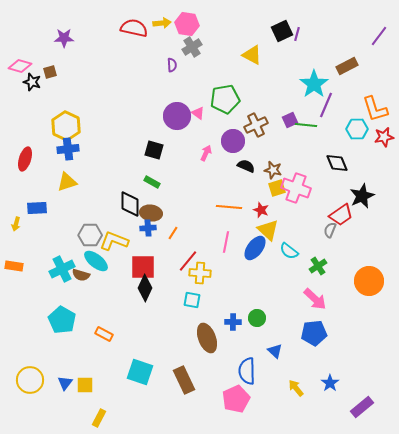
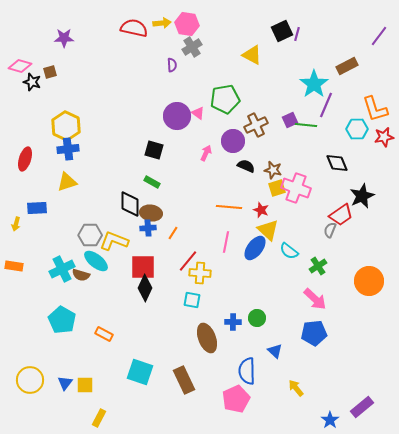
blue star at (330, 383): moved 37 px down
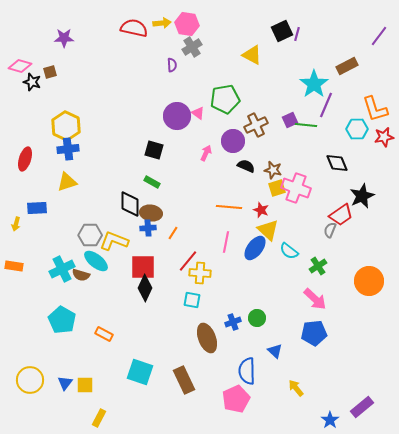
blue cross at (233, 322): rotated 21 degrees counterclockwise
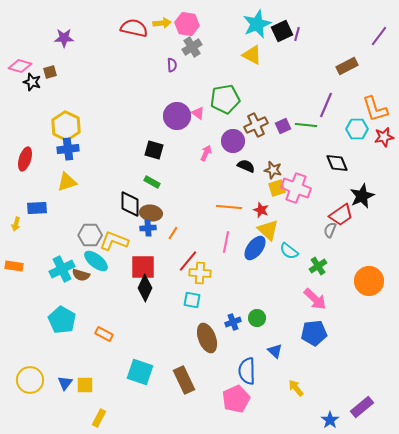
cyan star at (314, 84): moved 57 px left, 60 px up; rotated 12 degrees clockwise
purple square at (290, 120): moved 7 px left, 6 px down
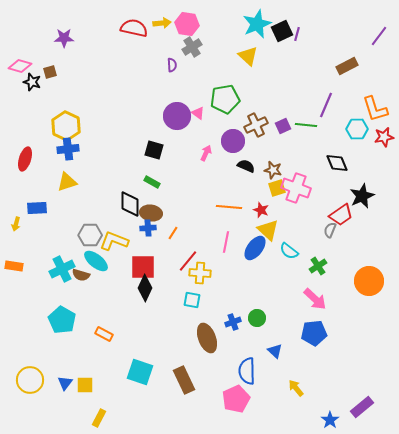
yellow triangle at (252, 55): moved 4 px left, 1 px down; rotated 15 degrees clockwise
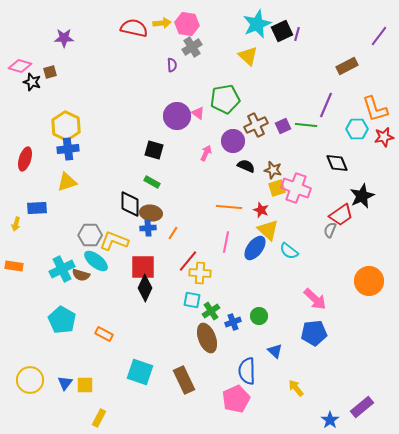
green cross at (318, 266): moved 107 px left, 45 px down
green circle at (257, 318): moved 2 px right, 2 px up
